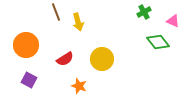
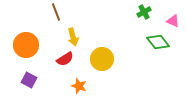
yellow arrow: moved 5 px left, 15 px down
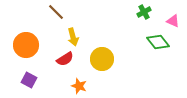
brown line: rotated 24 degrees counterclockwise
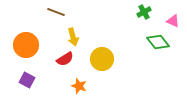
brown line: rotated 24 degrees counterclockwise
purple square: moved 2 px left
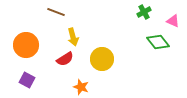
orange star: moved 2 px right, 1 px down
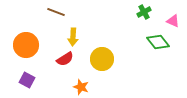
yellow arrow: rotated 18 degrees clockwise
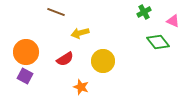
yellow arrow: moved 7 px right, 4 px up; rotated 72 degrees clockwise
orange circle: moved 7 px down
yellow circle: moved 1 px right, 2 px down
purple square: moved 2 px left, 4 px up
